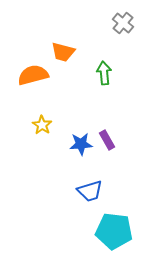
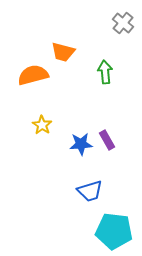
green arrow: moved 1 px right, 1 px up
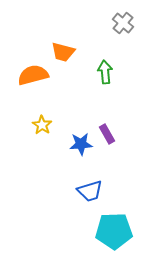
purple rectangle: moved 6 px up
cyan pentagon: rotated 9 degrees counterclockwise
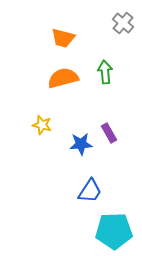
orange trapezoid: moved 14 px up
orange semicircle: moved 30 px right, 3 px down
yellow star: rotated 18 degrees counterclockwise
purple rectangle: moved 2 px right, 1 px up
blue trapezoid: rotated 40 degrees counterclockwise
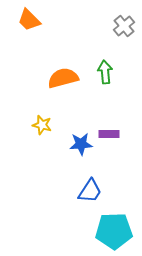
gray cross: moved 1 px right, 3 px down; rotated 10 degrees clockwise
orange trapezoid: moved 34 px left, 18 px up; rotated 30 degrees clockwise
purple rectangle: moved 1 px down; rotated 60 degrees counterclockwise
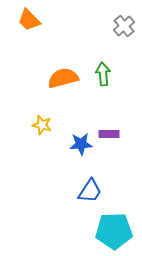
green arrow: moved 2 px left, 2 px down
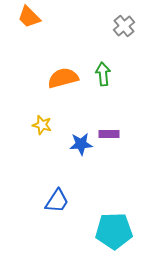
orange trapezoid: moved 3 px up
blue trapezoid: moved 33 px left, 10 px down
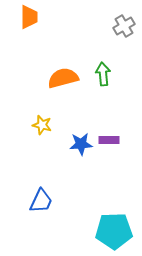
orange trapezoid: rotated 135 degrees counterclockwise
gray cross: rotated 10 degrees clockwise
purple rectangle: moved 6 px down
blue trapezoid: moved 16 px left; rotated 8 degrees counterclockwise
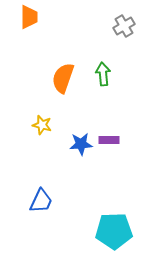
orange semicircle: rotated 56 degrees counterclockwise
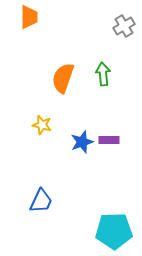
blue star: moved 1 px right, 2 px up; rotated 15 degrees counterclockwise
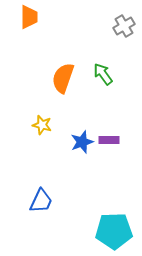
green arrow: rotated 30 degrees counterclockwise
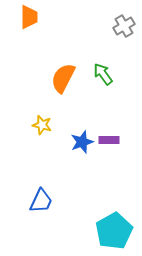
orange semicircle: rotated 8 degrees clockwise
cyan pentagon: rotated 27 degrees counterclockwise
